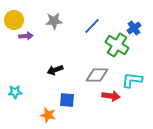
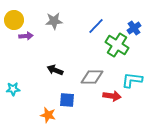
blue line: moved 4 px right
black arrow: rotated 42 degrees clockwise
gray diamond: moved 5 px left, 2 px down
cyan star: moved 2 px left, 3 px up
red arrow: moved 1 px right
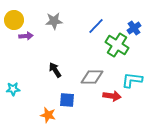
black arrow: rotated 35 degrees clockwise
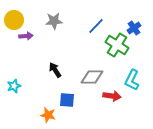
cyan L-shape: rotated 70 degrees counterclockwise
cyan star: moved 1 px right, 3 px up; rotated 16 degrees counterclockwise
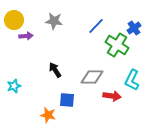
gray star: rotated 12 degrees clockwise
